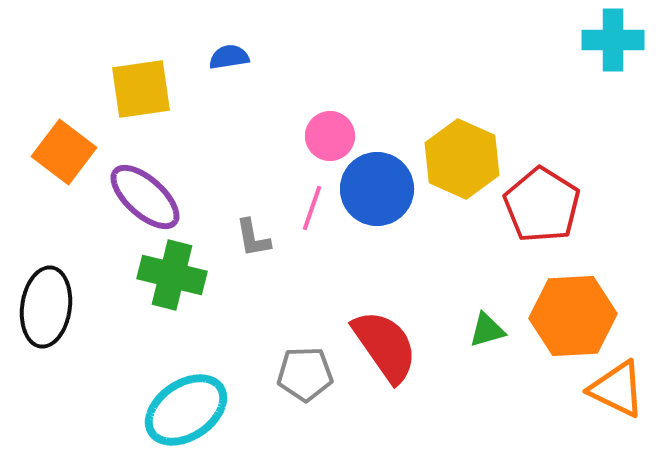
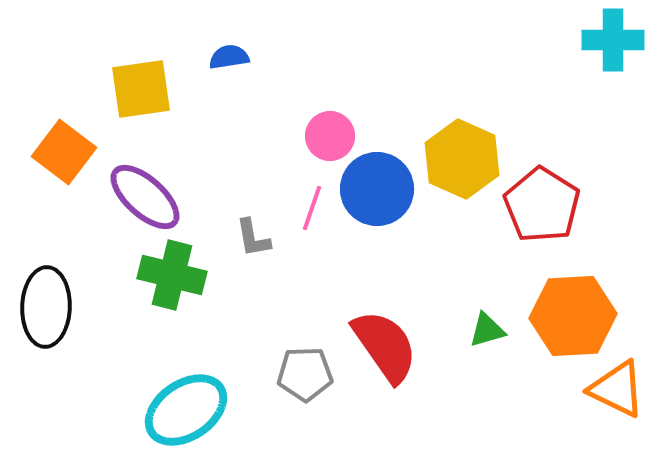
black ellipse: rotated 6 degrees counterclockwise
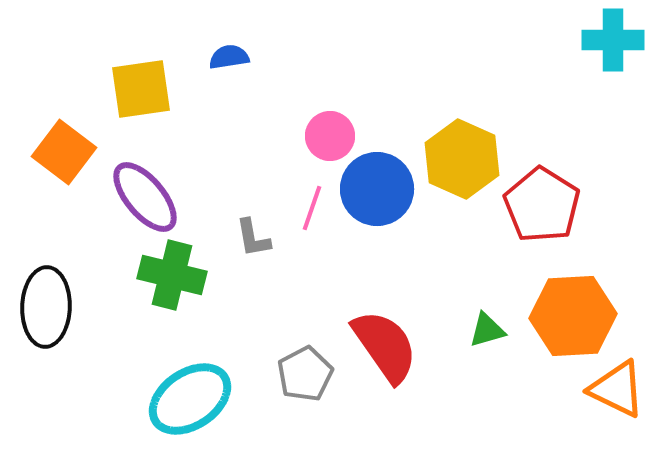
purple ellipse: rotated 8 degrees clockwise
gray pentagon: rotated 26 degrees counterclockwise
cyan ellipse: moved 4 px right, 11 px up
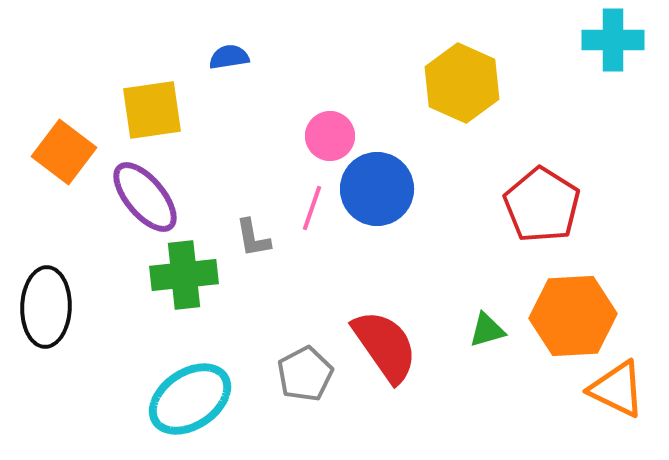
yellow square: moved 11 px right, 21 px down
yellow hexagon: moved 76 px up
green cross: moved 12 px right; rotated 20 degrees counterclockwise
